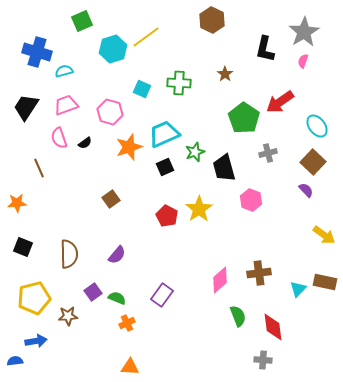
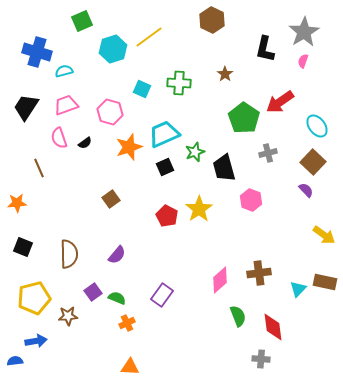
yellow line at (146, 37): moved 3 px right
gray cross at (263, 360): moved 2 px left, 1 px up
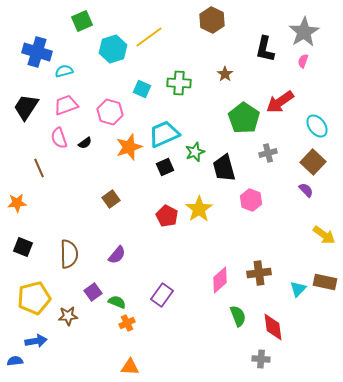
green semicircle at (117, 298): moved 4 px down
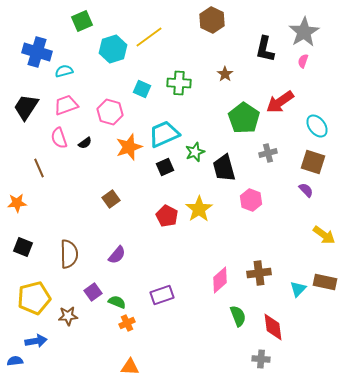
brown square at (313, 162): rotated 25 degrees counterclockwise
purple rectangle at (162, 295): rotated 35 degrees clockwise
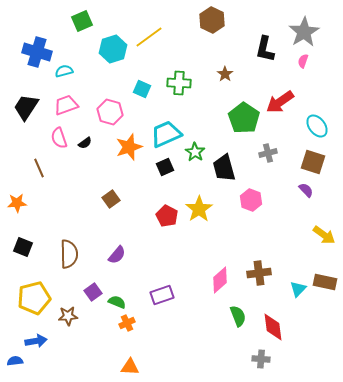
cyan trapezoid at (164, 134): moved 2 px right
green star at (195, 152): rotated 18 degrees counterclockwise
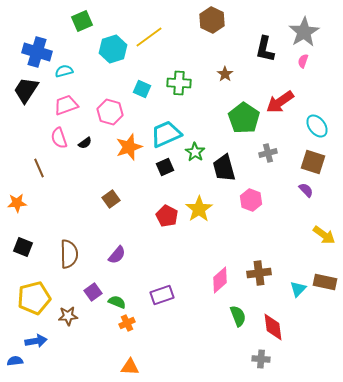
black trapezoid at (26, 107): moved 17 px up
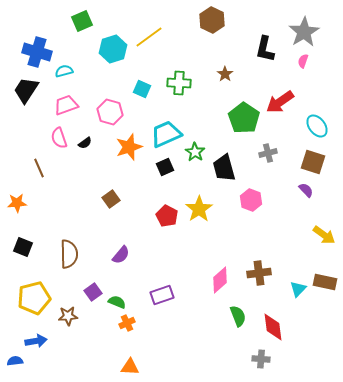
purple semicircle at (117, 255): moved 4 px right
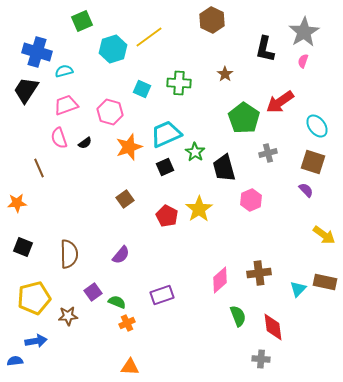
brown square at (111, 199): moved 14 px right
pink hexagon at (251, 200): rotated 15 degrees clockwise
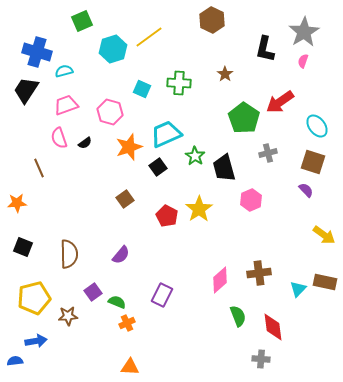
green star at (195, 152): moved 4 px down
black square at (165, 167): moved 7 px left; rotated 12 degrees counterclockwise
purple rectangle at (162, 295): rotated 45 degrees counterclockwise
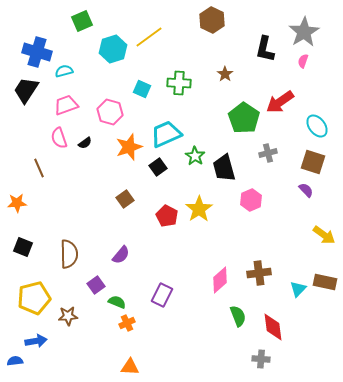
purple square at (93, 292): moved 3 px right, 7 px up
